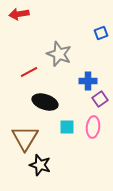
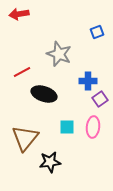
blue square: moved 4 px left, 1 px up
red line: moved 7 px left
black ellipse: moved 1 px left, 8 px up
brown triangle: rotated 8 degrees clockwise
black star: moved 10 px right, 3 px up; rotated 25 degrees counterclockwise
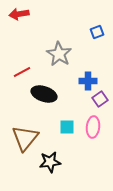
gray star: rotated 10 degrees clockwise
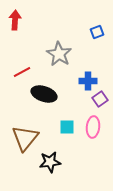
red arrow: moved 4 px left, 6 px down; rotated 102 degrees clockwise
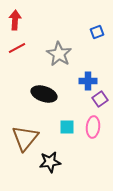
red line: moved 5 px left, 24 px up
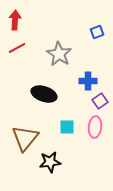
purple square: moved 2 px down
pink ellipse: moved 2 px right
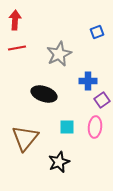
red line: rotated 18 degrees clockwise
gray star: rotated 15 degrees clockwise
purple square: moved 2 px right, 1 px up
black star: moved 9 px right; rotated 15 degrees counterclockwise
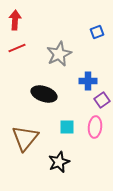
red line: rotated 12 degrees counterclockwise
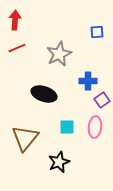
blue square: rotated 16 degrees clockwise
